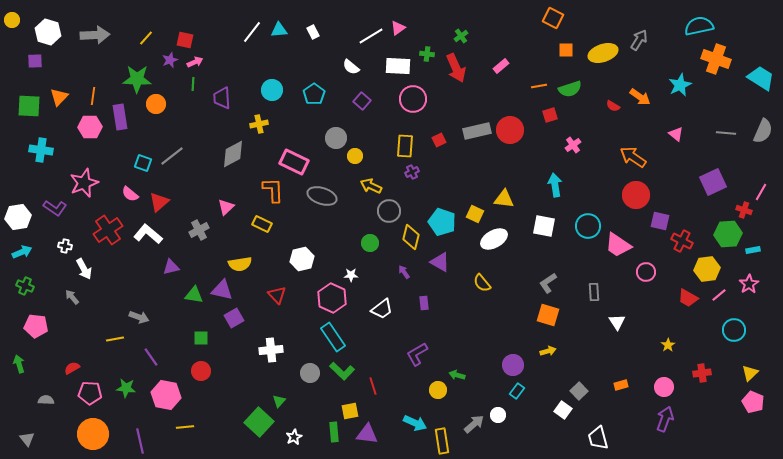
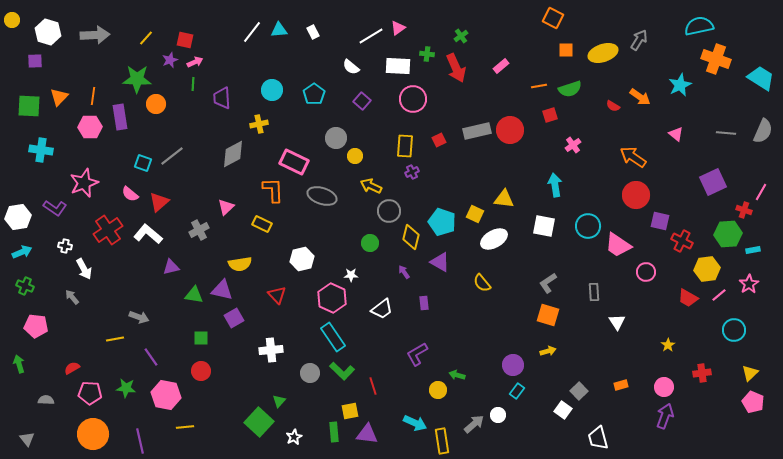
purple arrow at (665, 419): moved 3 px up
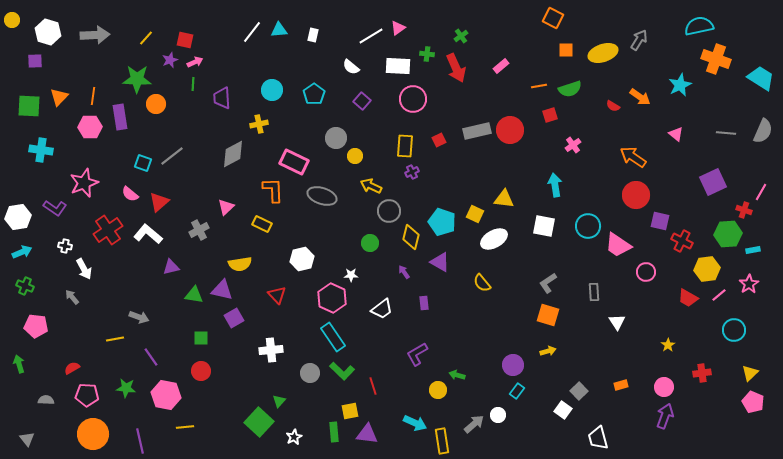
white rectangle at (313, 32): moved 3 px down; rotated 40 degrees clockwise
pink pentagon at (90, 393): moved 3 px left, 2 px down
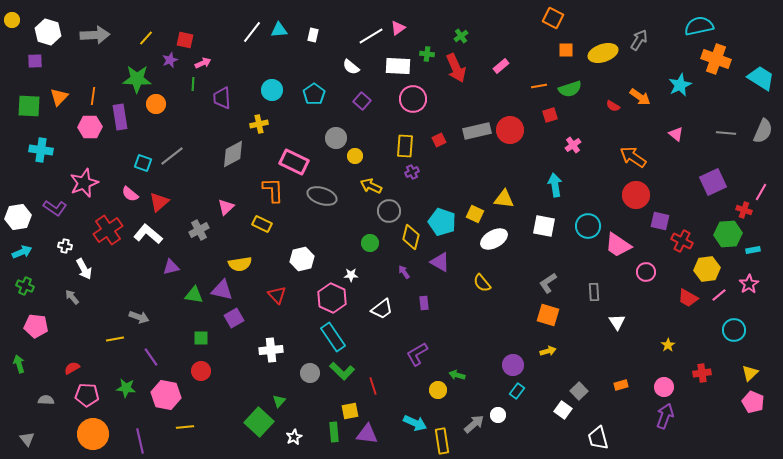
pink arrow at (195, 62): moved 8 px right, 1 px down
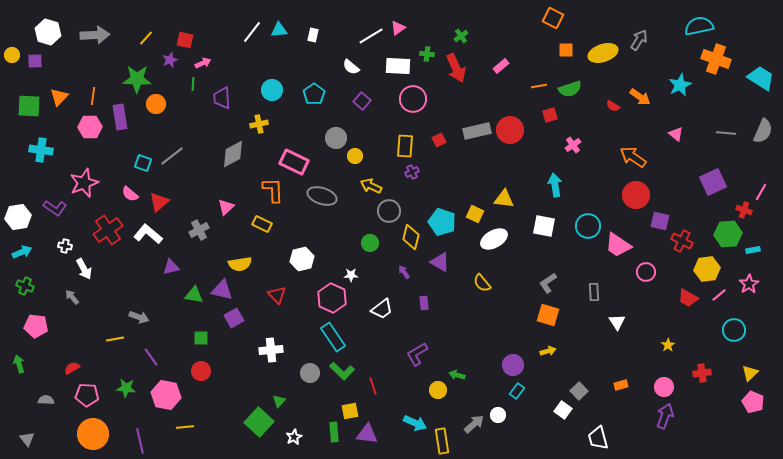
yellow circle at (12, 20): moved 35 px down
